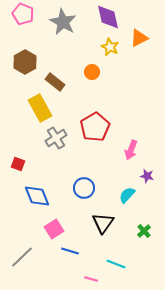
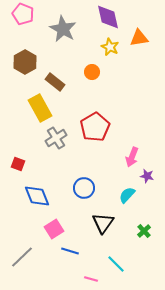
gray star: moved 7 px down
orange triangle: rotated 18 degrees clockwise
pink arrow: moved 1 px right, 7 px down
cyan line: rotated 24 degrees clockwise
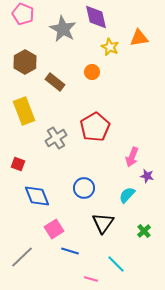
purple diamond: moved 12 px left
yellow rectangle: moved 16 px left, 3 px down; rotated 8 degrees clockwise
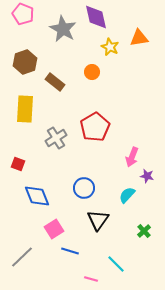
brown hexagon: rotated 10 degrees clockwise
yellow rectangle: moved 1 px right, 2 px up; rotated 24 degrees clockwise
black triangle: moved 5 px left, 3 px up
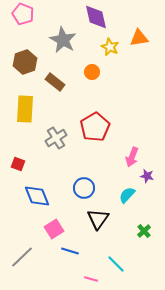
gray star: moved 11 px down
black triangle: moved 1 px up
